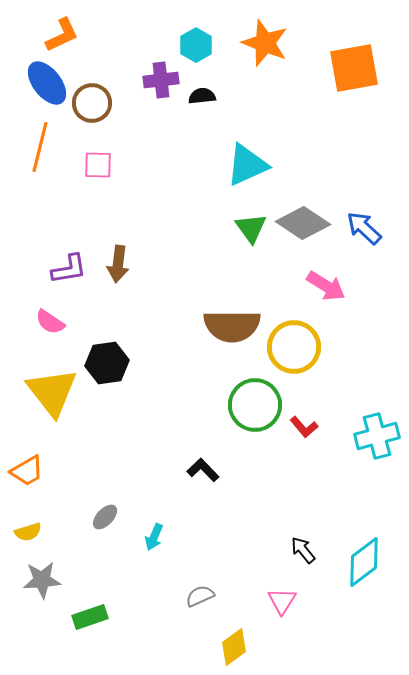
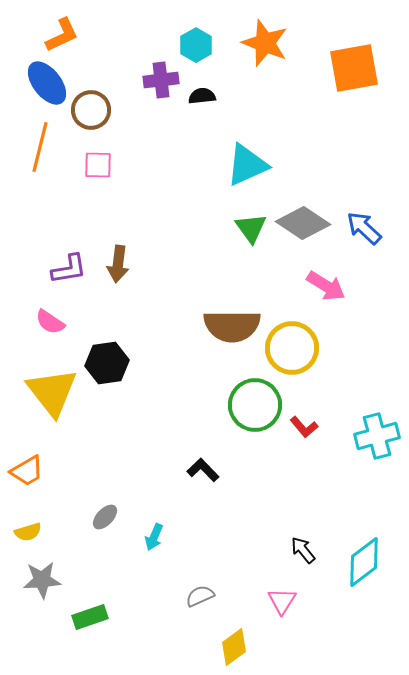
brown circle: moved 1 px left, 7 px down
yellow circle: moved 2 px left, 1 px down
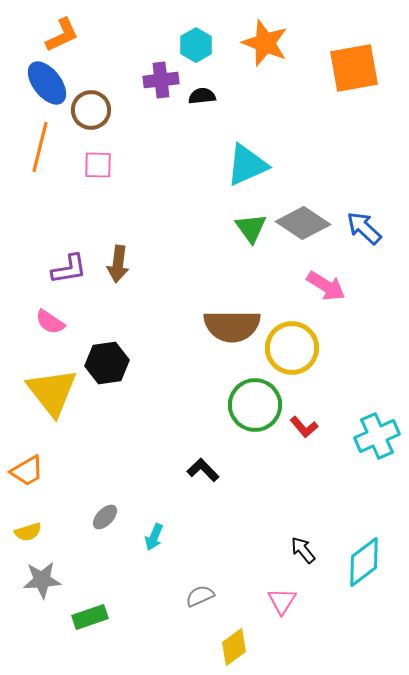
cyan cross: rotated 9 degrees counterclockwise
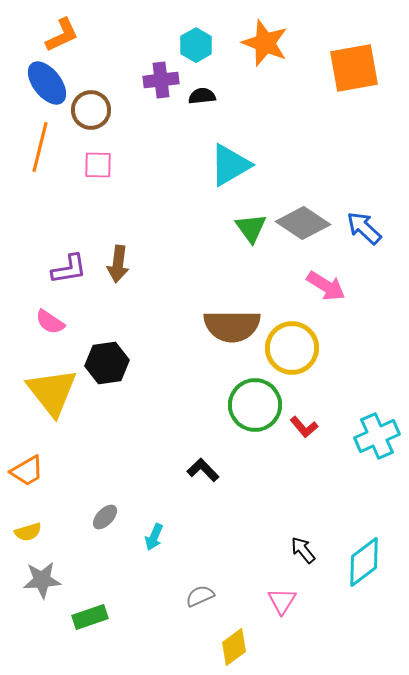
cyan triangle: moved 17 px left; rotated 6 degrees counterclockwise
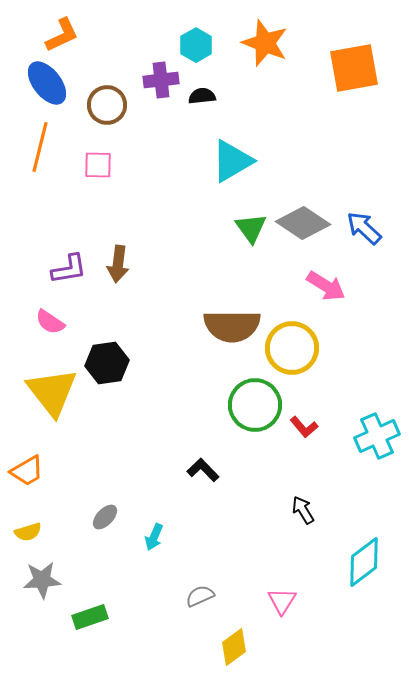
brown circle: moved 16 px right, 5 px up
cyan triangle: moved 2 px right, 4 px up
black arrow: moved 40 px up; rotated 8 degrees clockwise
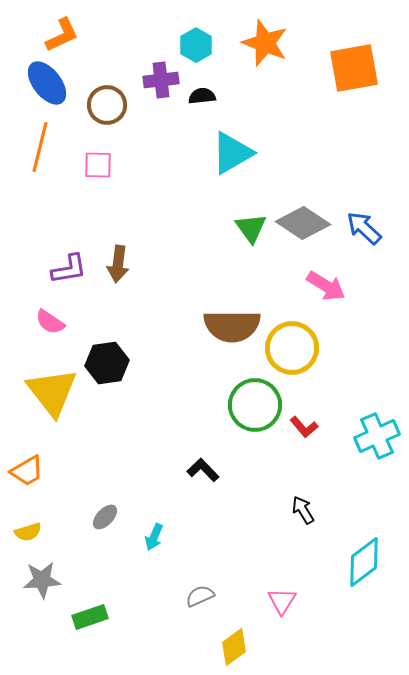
cyan triangle: moved 8 px up
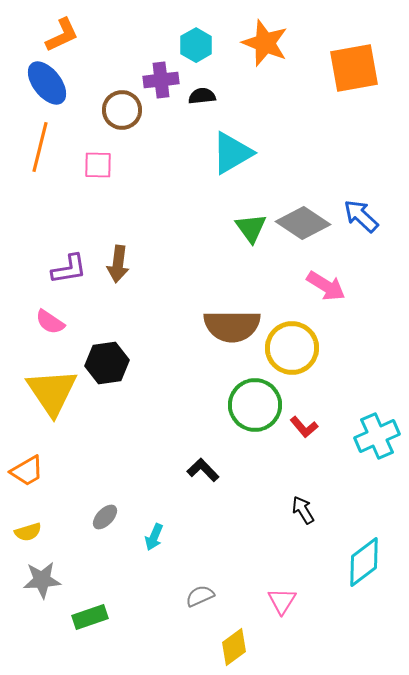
brown circle: moved 15 px right, 5 px down
blue arrow: moved 3 px left, 12 px up
yellow triangle: rotated 4 degrees clockwise
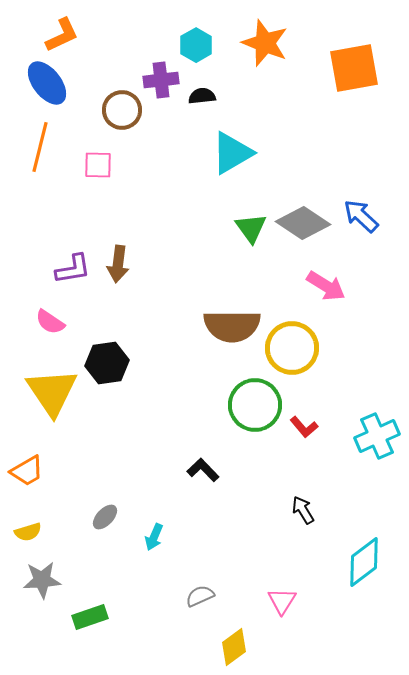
purple L-shape: moved 4 px right
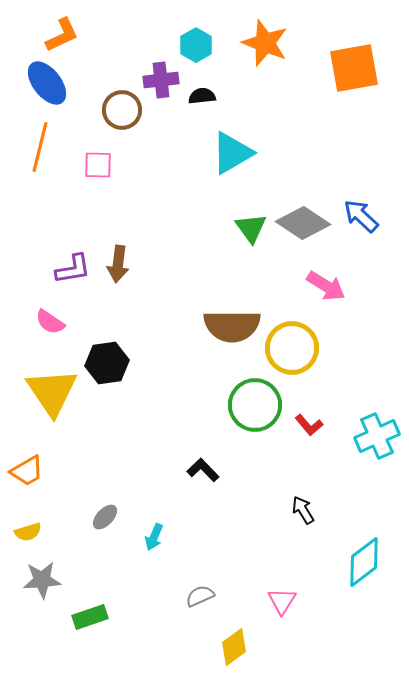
red L-shape: moved 5 px right, 2 px up
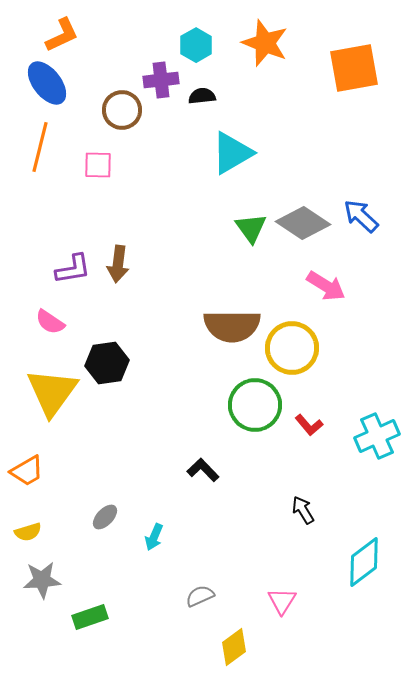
yellow triangle: rotated 10 degrees clockwise
